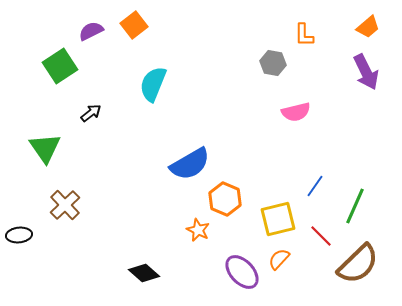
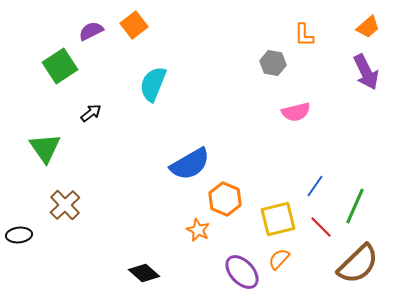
red line: moved 9 px up
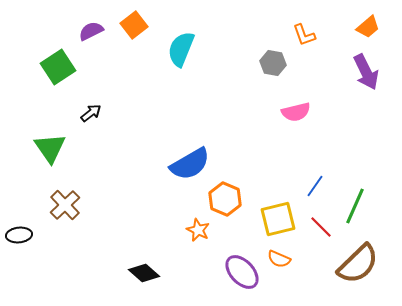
orange L-shape: rotated 20 degrees counterclockwise
green square: moved 2 px left, 1 px down
cyan semicircle: moved 28 px right, 35 px up
green triangle: moved 5 px right
orange semicircle: rotated 110 degrees counterclockwise
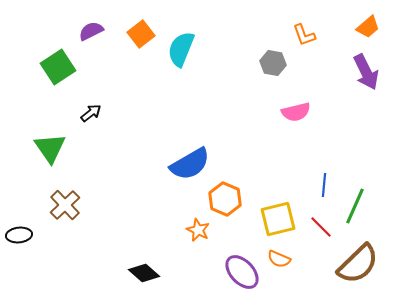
orange square: moved 7 px right, 9 px down
blue line: moved 9 px right, 1 px up; rotated 30 degrees counterclockwise
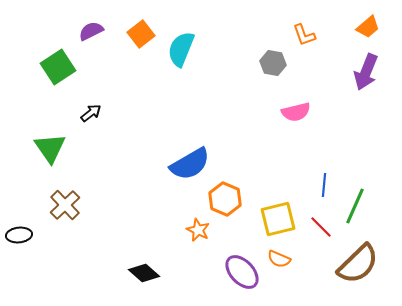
purple arrow: rotated 48 degrees clockwise
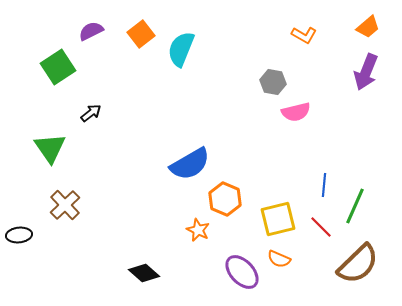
orange L-shape: rotated 40 degrees counterclockwise
gray hexagon: moved 19 px down
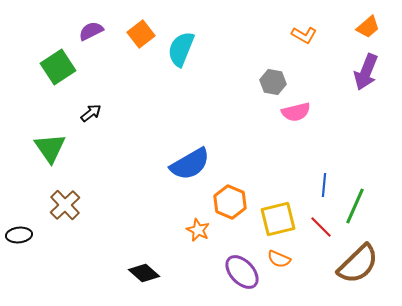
orange hexagon: moved 5 px right, 3 px down
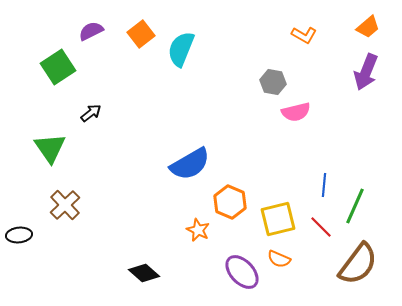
brown semicircle: rotated 9 degrees counterclockwise
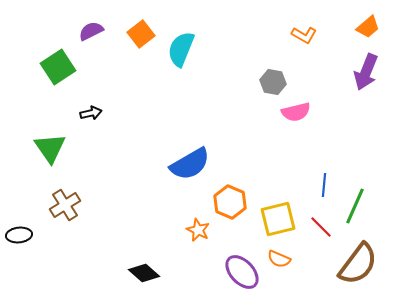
black arrow: rotated 25 degrees clockwise
brown cross: rotated 12 degrees clockwise
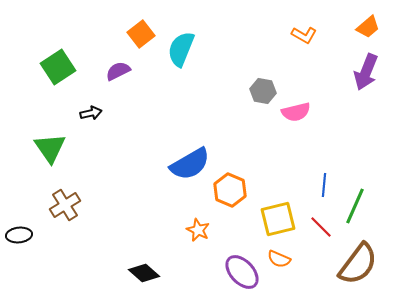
purple semicircle: moved 27 px right, 40 px down
gray hexagon: moved 10 px left, 9 px down
orange hexagon: moved 12 px up
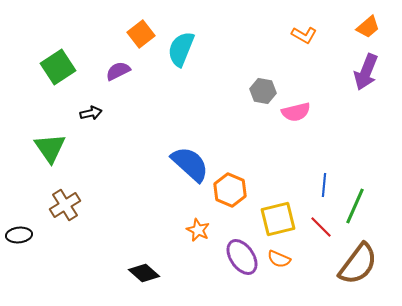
blue semicircle: rotated 108 degrees counterclockwise
purple ellipse: moved 15 px up; rotated 9 degrees clockwise
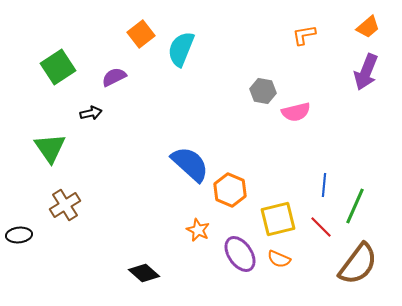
orange L-shape: rotated 140 degrees clockwise
purple semicircle: moved 4 px left, 6 px down
purple ellipse: moved 2 px left, 3 px up
